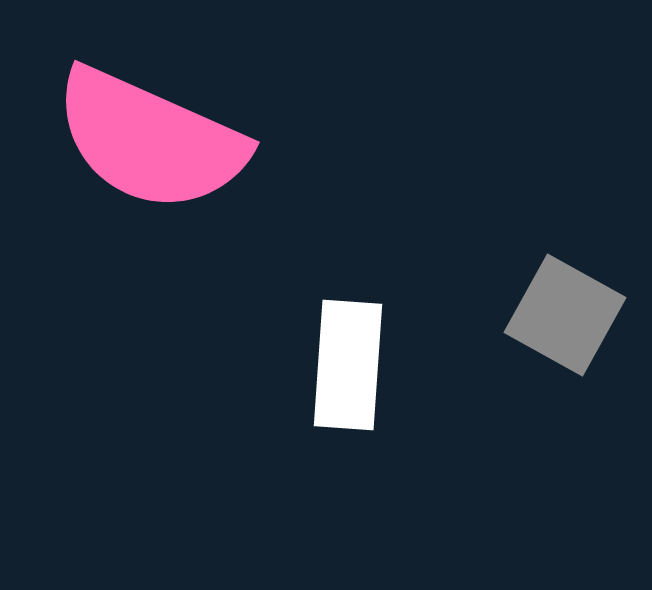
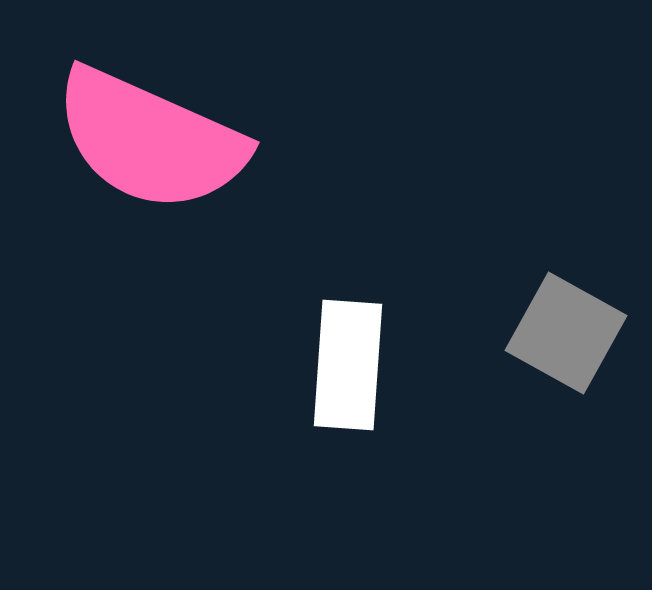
gray square: moved 1 px right, 18 px down
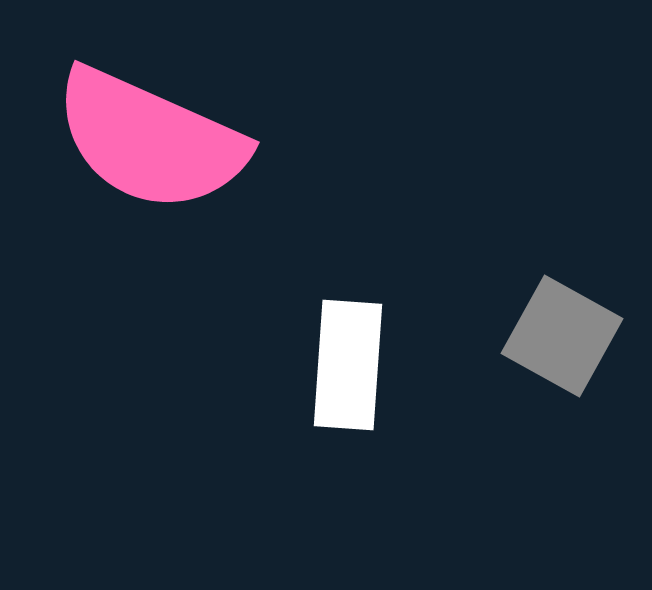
gray square: moved 4 px left, 3 px down
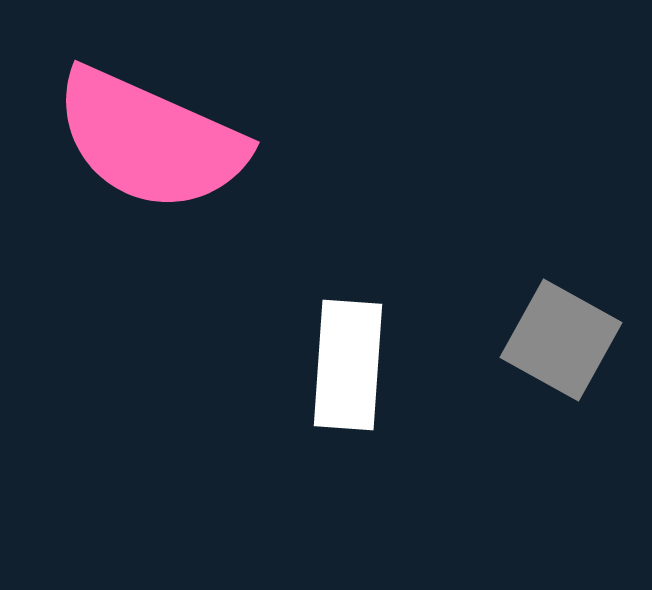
gray square: moved 1 px left, 4 px down
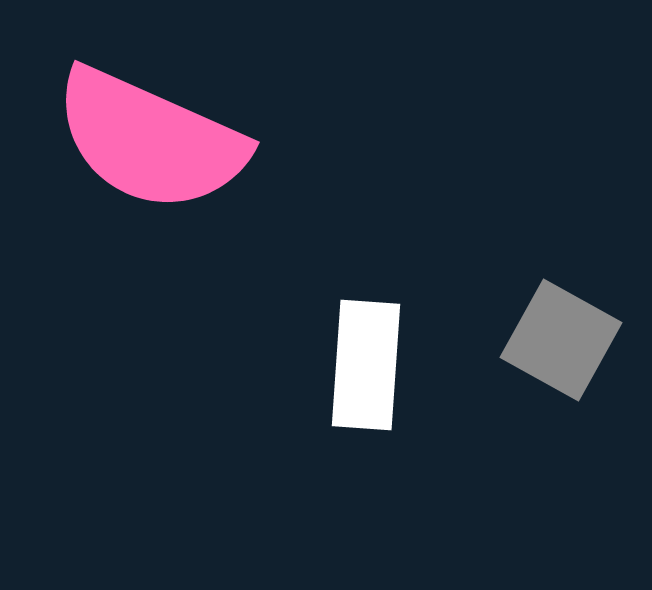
white rectangle: moved 18 px right
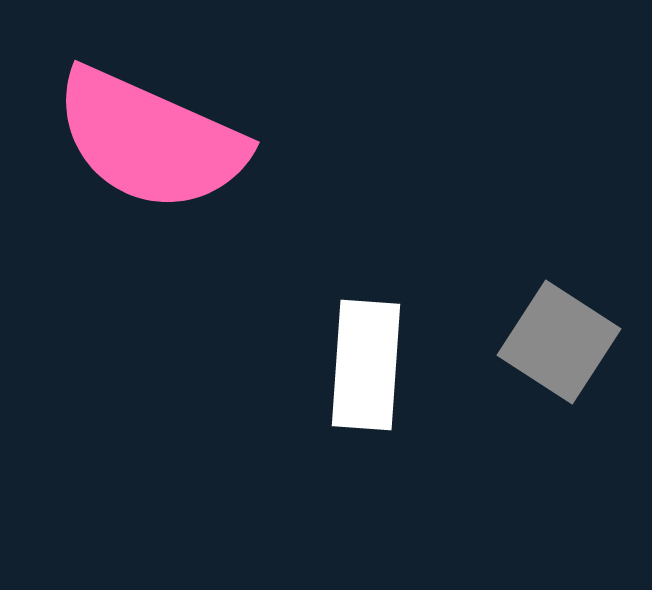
gray square: moved 2 px left, 2 px down; rotated 4 degrees clockwise
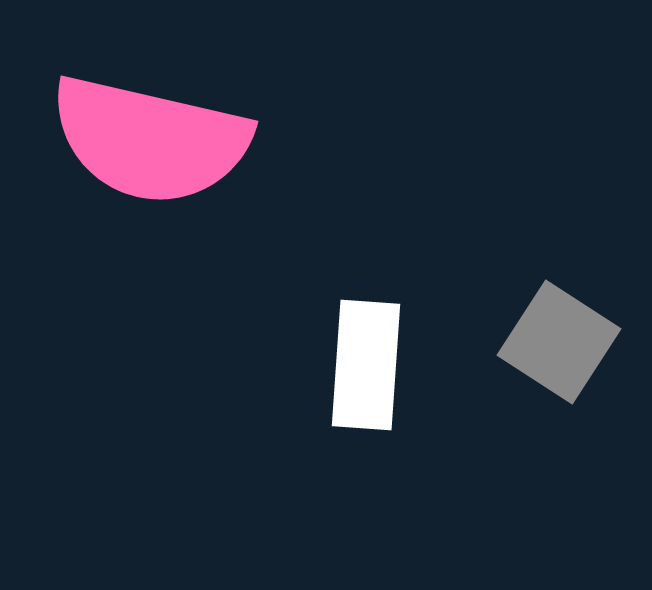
pink semicircle: rotated 11 degrees counterclockwise
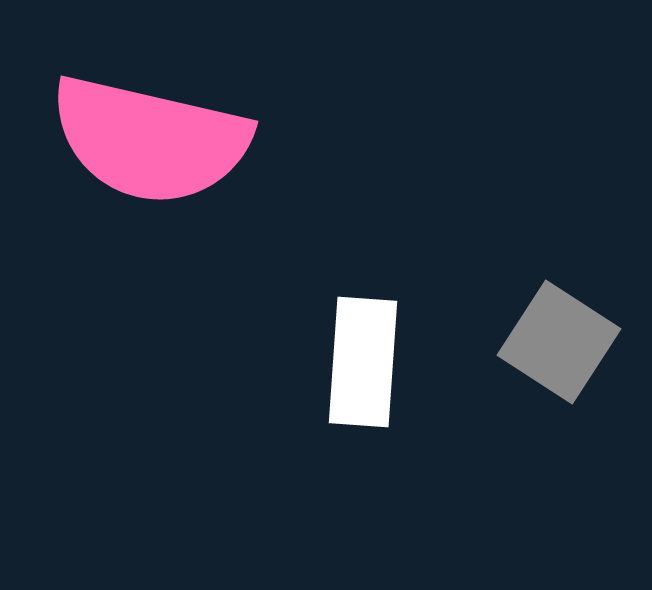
white rectangle: moved 3 px left, 3 px up
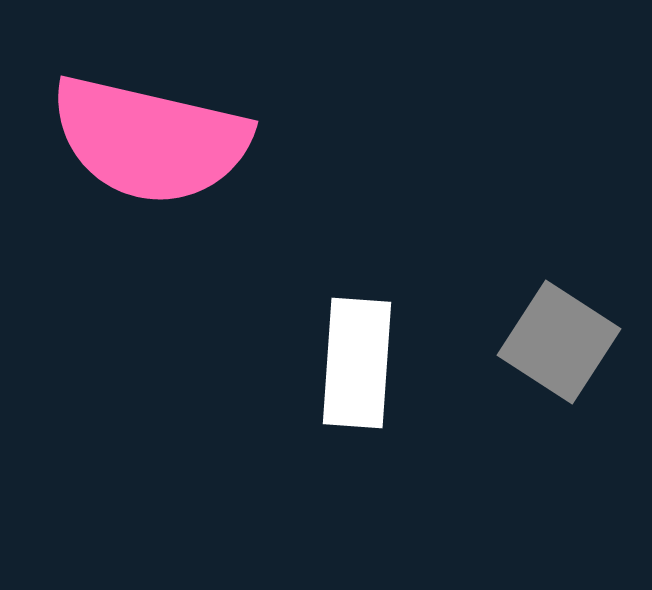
white rectangle: moved 6 px left, 1 px down
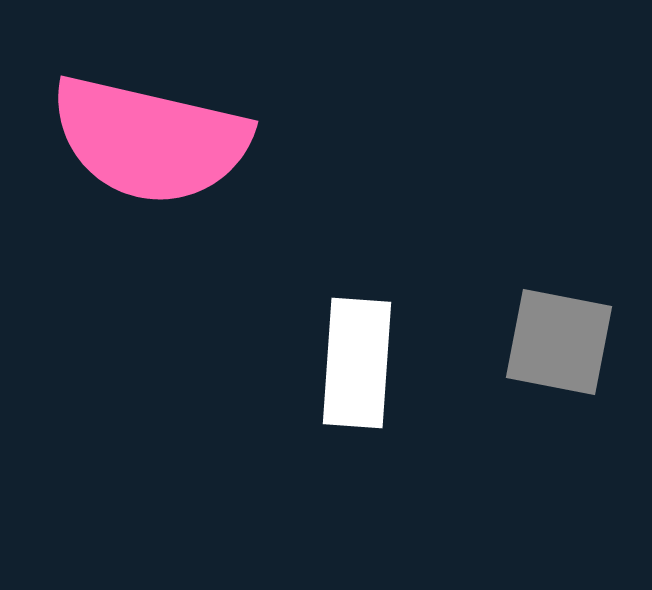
gray square: rotated 22 degrees counterclockwise
